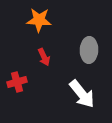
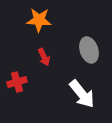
gray ellipse: rotated 20 degrees counterclockwise
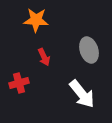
orange star: moved 3 px left
red cross: moved 2 px right, 1 px down
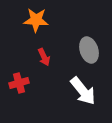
white arrow: moved 1 px right, 3 px up
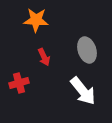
gray ellipse: moved 2 px left
